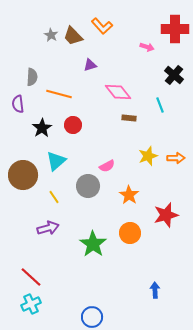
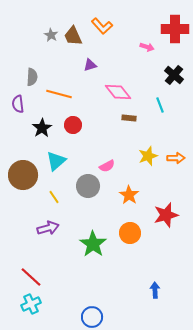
brown trapezoid: rotated 20 degrees clockwise
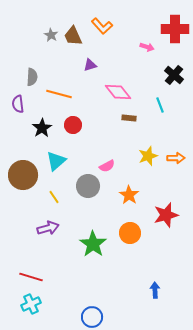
red line: rotated 25 degrees counterclockwise
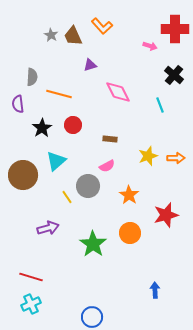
pink arrow: moved 3 px right, 1 px up
pink diamond: rotated 12 degrees clockwise
brown rectangle: moved 19 px left, 21 px down
yellow line: moved 13 px right
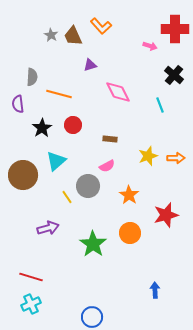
orange L-shape: moved 1 px left
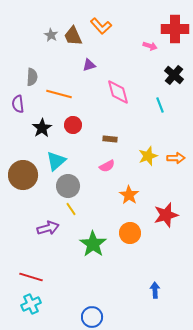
purple triangle: moved 1 px left
pink diamond: rotated 12 degrees clockwise
gray circle: moved 20 px left
yellow line: moved 4 px right, 12 px down
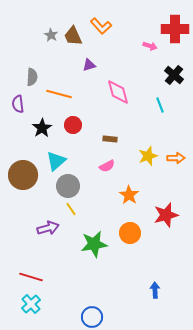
green star: moved 1 px right; rotated 28 degrees clockwise
cyan cross: rotated 18 degrees counterclockwise
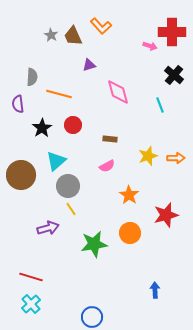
red cross: moved 3 px left, 3 px down
brown circle: moved 2 px left
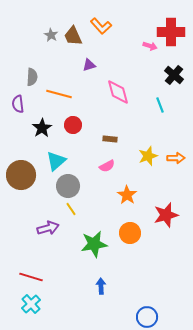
red cross: moved 1 px left
orange star: moved 2 px left
blue arrow: moved 54 px left, 4 px up
blue circle: moved 55 px right
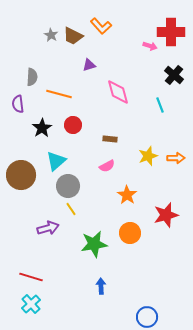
brown trapezoid: rotated 40 degrees counterclockwise
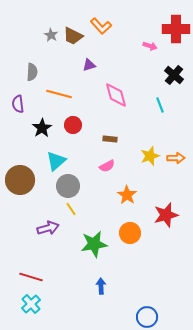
red cross: moved 5 px right, 3 px up
gray semicircle: moved 5 px up
pink diamond: moved 2 px left, 3 px down
yellow star: moved 2 px right
brown circle: moved 1 px left, 5 px down
